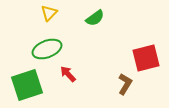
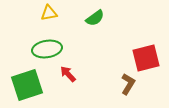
yellow triangle: rotated 36 degrees clockwise
green ellipse: rotated 12 degrees clockwise
brown L-shape: moved 3 px right
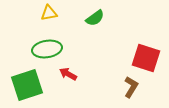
red square: rotated 32 degrees clockwise
red arrow: rotated 18 degrees counterclockwise
brown L-shape: moved 3 px right, 3 px down
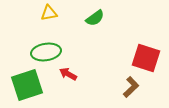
green ellipse: moved 1 px left, 3 px down
brown L-shape: rotated 15 degrees clockwise
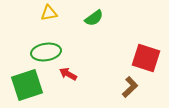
green semicircle: moved 1 px left
brown L-shape: moved 1 px left
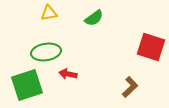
red square: moved 5 px right, 11 px up
red arrow: rotated 18 degrees counterclockwise
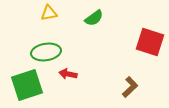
red square: moved 1 px left, 5 px up
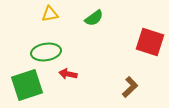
yellow triangle: moved 1 px right, 1 px down
